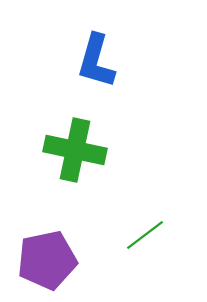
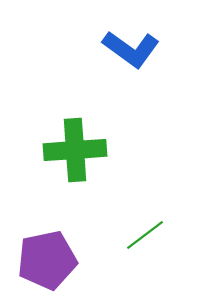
blue L-shape: moved 35 px right, 12 px up; rotated 70 degrees counterclockwise
green cross: rotated 16 degrees counterclockwise
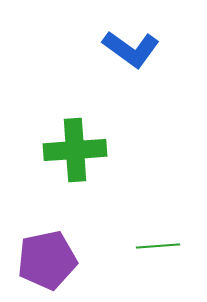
green line: moved 13 px right, 11 px down; rotated 33 degrees clockwise
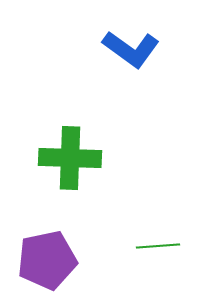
green cross: moved 5 px left, 8 px down; rotated 6 degrees clockwise
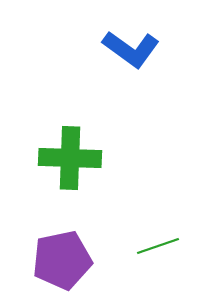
green line: rotated 15 degrees counterclockwise
purple pentagon: moved 15 px right
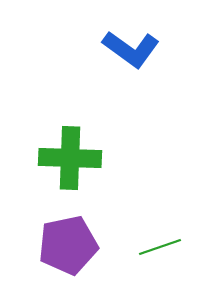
green line: moved 2 px right, 1 px down
purple pentagon: moved 6 px right, 15 px up
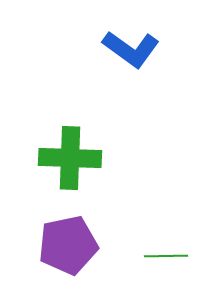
green line: moved 6 px right, 9 px down; rotated 18 degrees clockwise
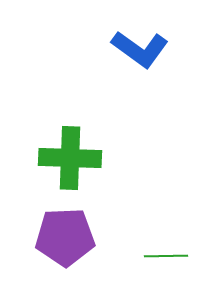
blue L-shape: moved 9 px right
purple pentagon: moved 3 px left, 8 px up; rotated 10 degrees clockwise
